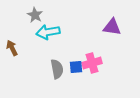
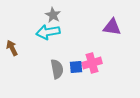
gray star: moved 18 px right
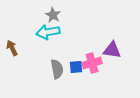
purple triangle: moved 23 px down
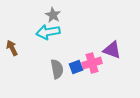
purple triangle: rotated 12 degrees clockwise
blue square: rotated 16 degrees counterclockwise
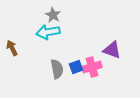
pink cross: moved 4 px down
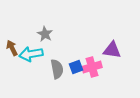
gray star: moved 8 px left, 19 px down
cyan arrow: moved 17 px left, 22 px down
purple triangle: rotated 12 degrees counterclockwise
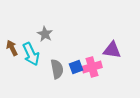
cyan arrow: rotated 105 degrees counterclockwise
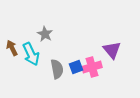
purple triangle: rotated 42 degrees clockwise
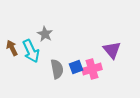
cyan arrow: moved 3 px up
pink cross: moved 2 px down
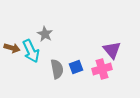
brown arrow: rotated 133 degrees clockwise
pink cross: moved 10 px right
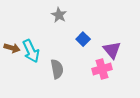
gray star: moved 14 px right, 19 px up
blue square: moved 7 px right, 28 px up; rotated 24 degrees counterclockwise
